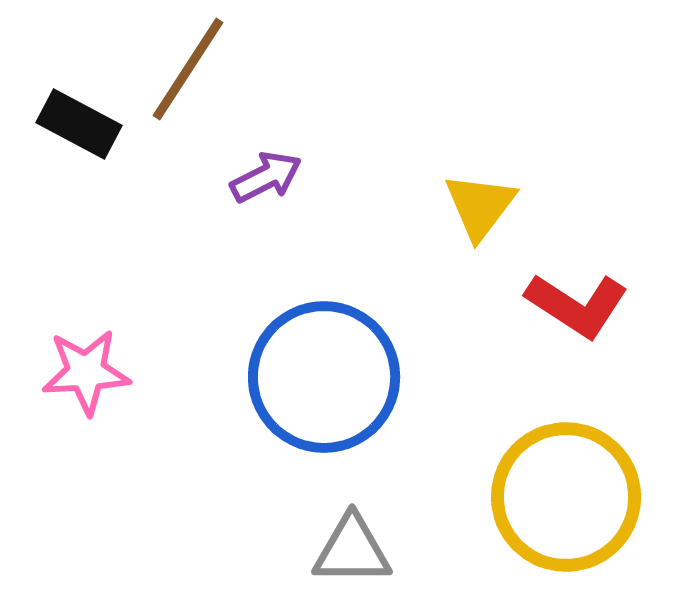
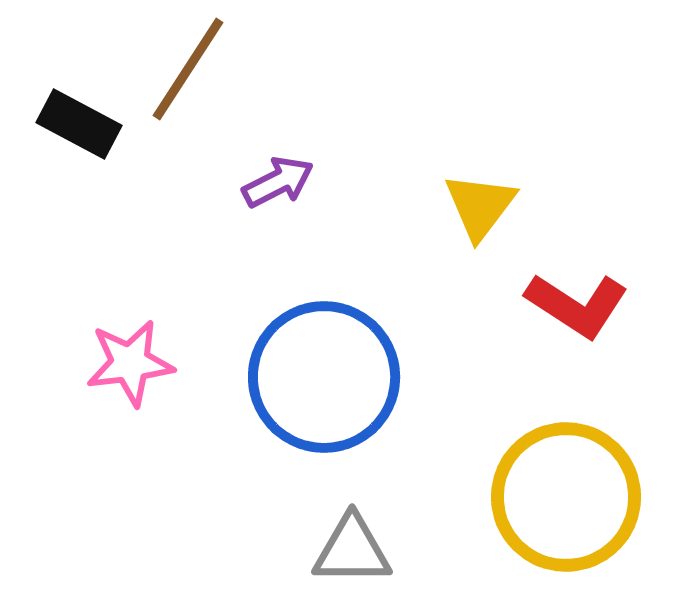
purple arrow: moved 12 px right, 5 px down
pink star: moved 44 px right, 9 px up; rotated 4 degrees counterclockwise
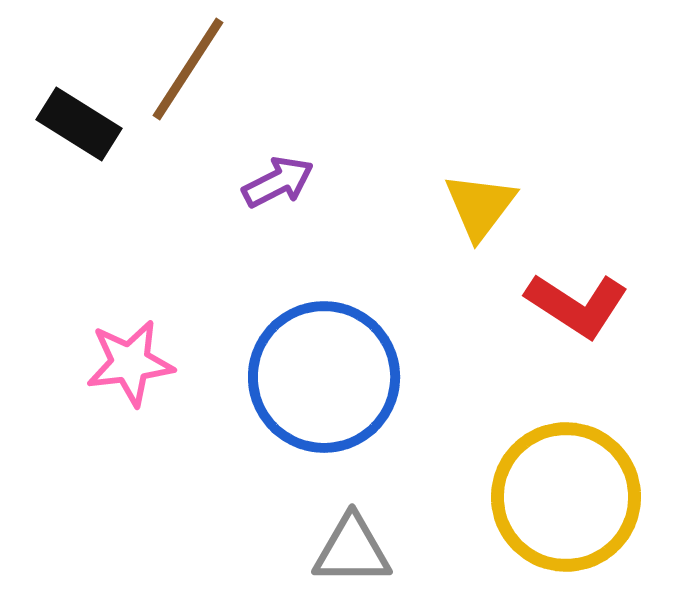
black rectangle: rotated 4 degrees clockwise
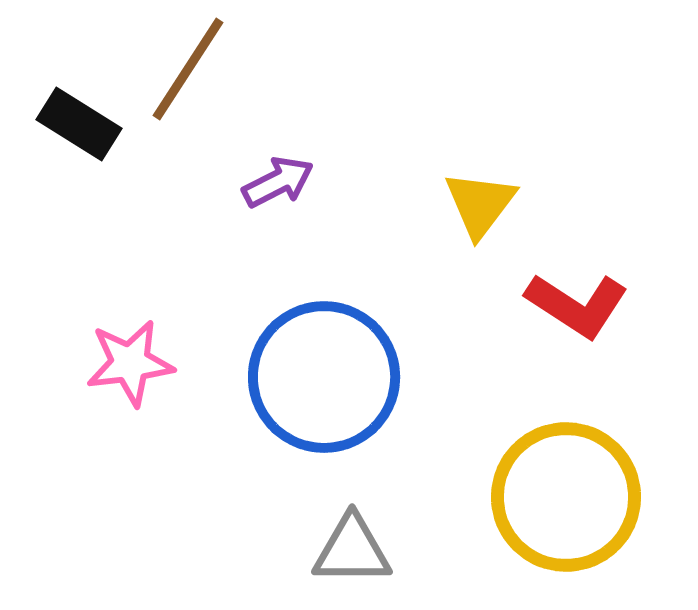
yellow triangle: moved 2 px up
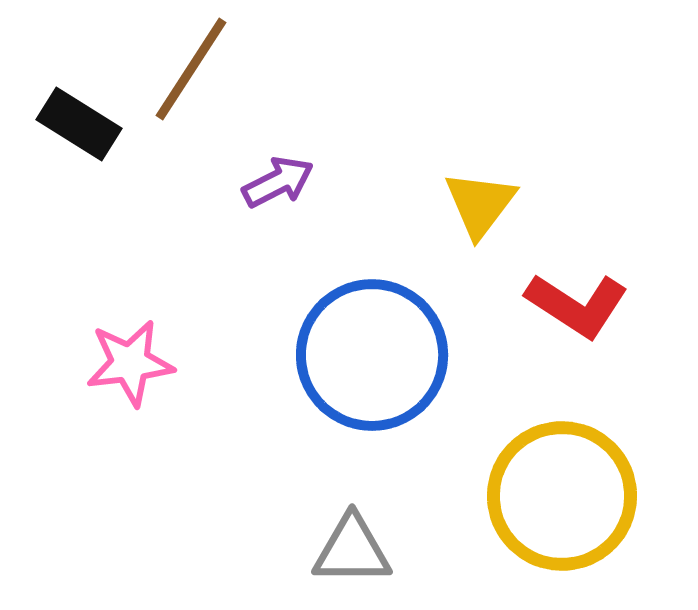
brown line: moved 3 px right
blue circle: moved 48 px right, 22 px up
yellow circle: moved 4 px left, 1 px up
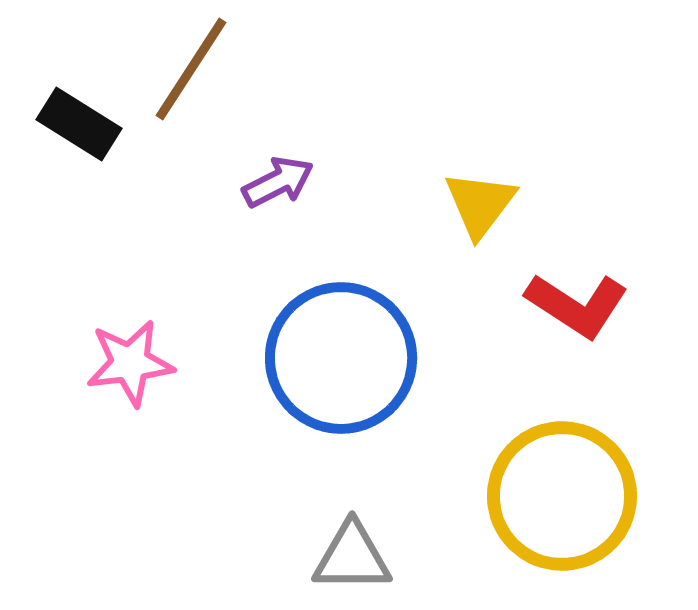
blue circle: moved 31 px left, 3 px down
gray triangle: moved 7 px down
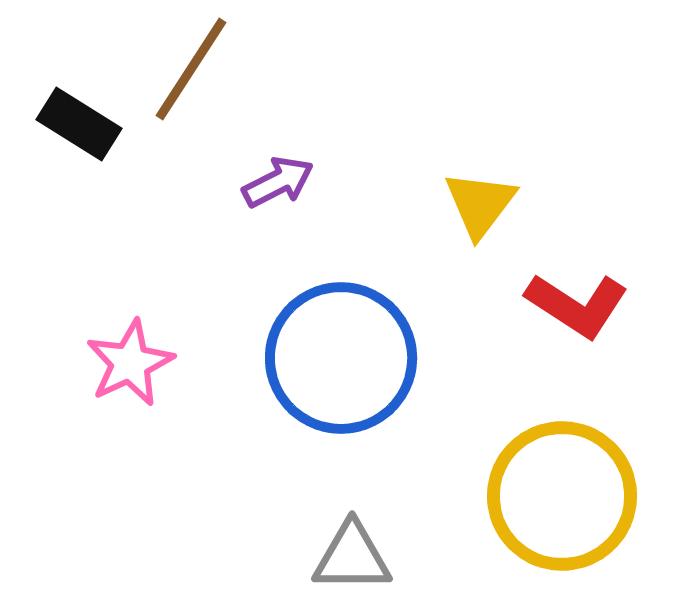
pink star: rotated 18 degrees counterclockwise
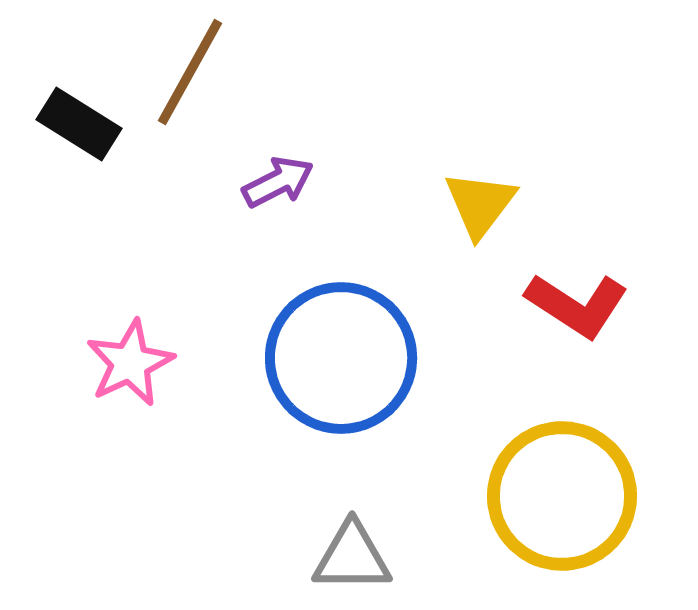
brown line: moved 1 px left, 3 px down; rotated 4 degrees counterclockwise
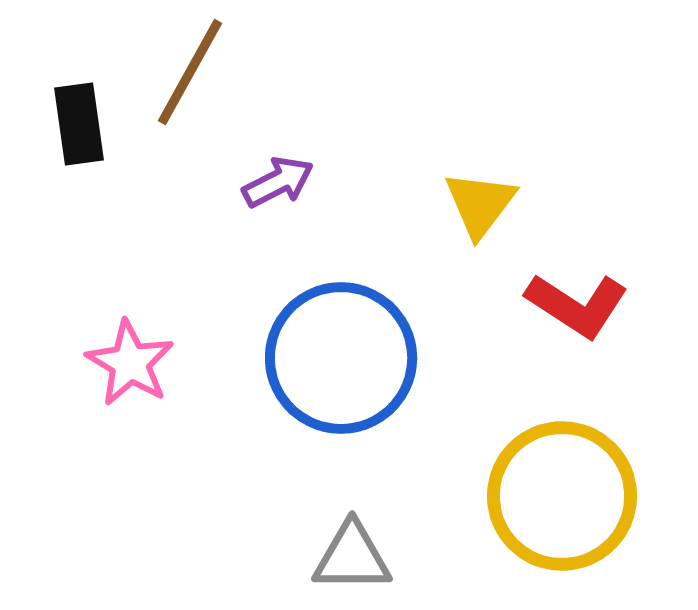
black rectangle: rotated 50 degrees clockwise
pink star: rotated 16 degrees counterclockwise
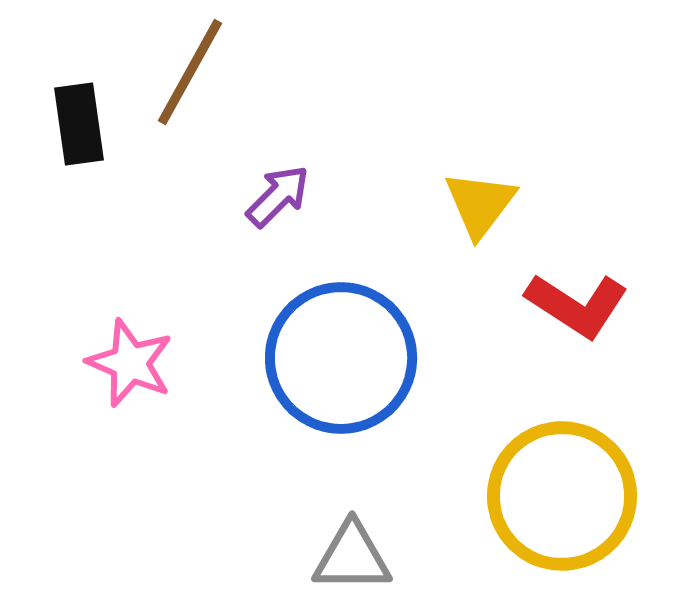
purple arrow: moved 14 px down; rotated 18 degrees counterclockwise
pink star: rotated 8 degrees counterclockwise
